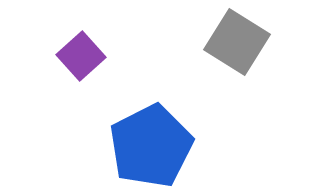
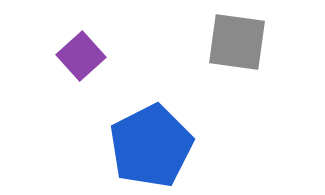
gray square: rotated 24 degrees counterclockwise
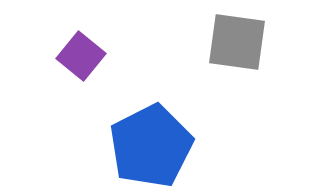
purple square: rotated 9 degrees counterclockwise
